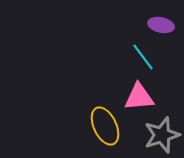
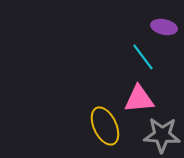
purple ellipse: moved 3 px right, 2 px down
pink triangle: moved 2 px down
gray star: rotated 21 degrees clockwise
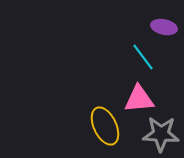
gray star: moved 1 px left, 1 px up
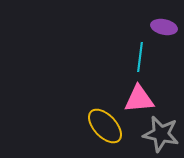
cyan line: moved 3 px left; rotated 44 degrees clockwise
yellow ellipse: rotated 18 degrees counterclockwise
gray star: rotated 9 degrees clockwise
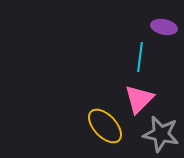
pink triangle: rotated 40 degrees counterclockwise
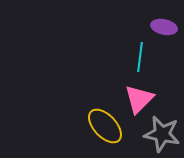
gray star: moved 1 px right
